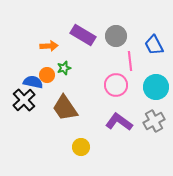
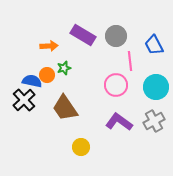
blue semicircle: moved 1 px left, 1 px up
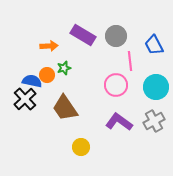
black cross: moved 1 px right, 1 px up
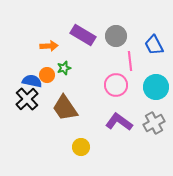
black cross: moved 2 px right
gray cross: moved 2 px down
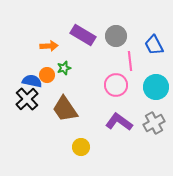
brown trapezoid: moved 1 px down
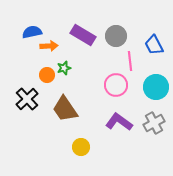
blue semicircle: moved 49 px up; rotated 24 degrees counterclockwise
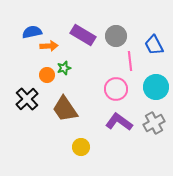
pink circle: moved 4 px down
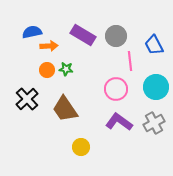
green star: moved 2 px right, 1 px down; rotated 24 degrees clockwise
orange circle: moved 5 px up
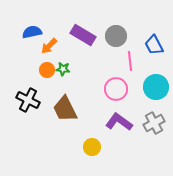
orange arrow: rotated 138 degrees clockwise
green star: moved 3 px left
black cross: moved 1 px right, 1 px down; rotated 20 degrees counterclockwise
brown trapezoid: rotated 8 degrees clockwise
yellow circle: moved 11 px right
